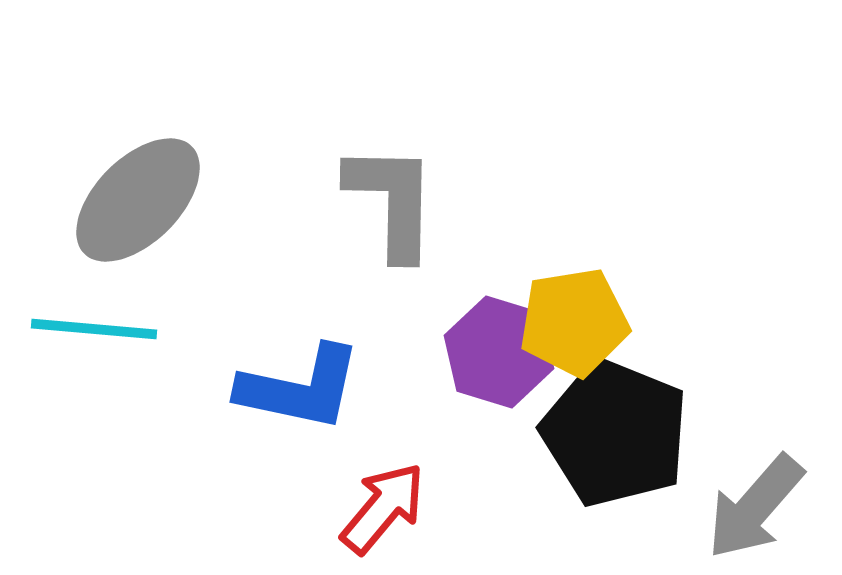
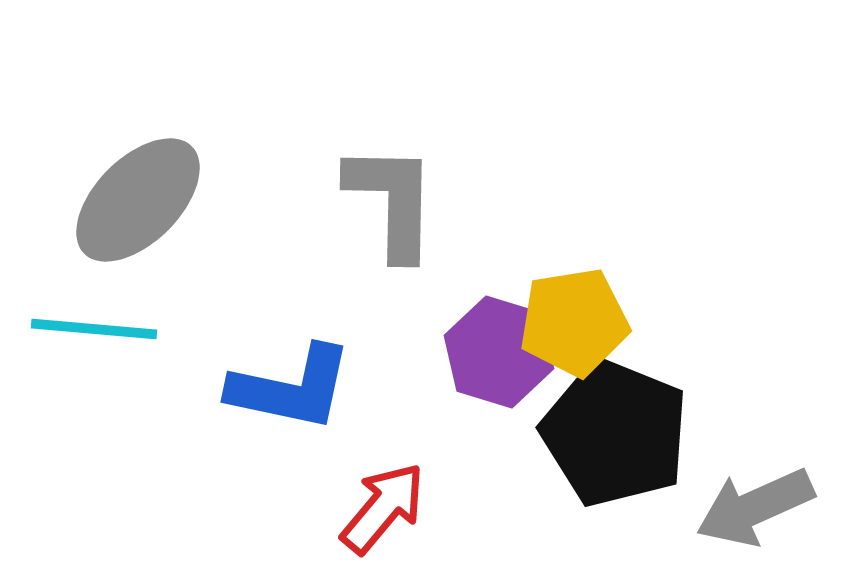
blue L-shape: moved 9 px left
gray arrow: rotated 25 degrees clockwise
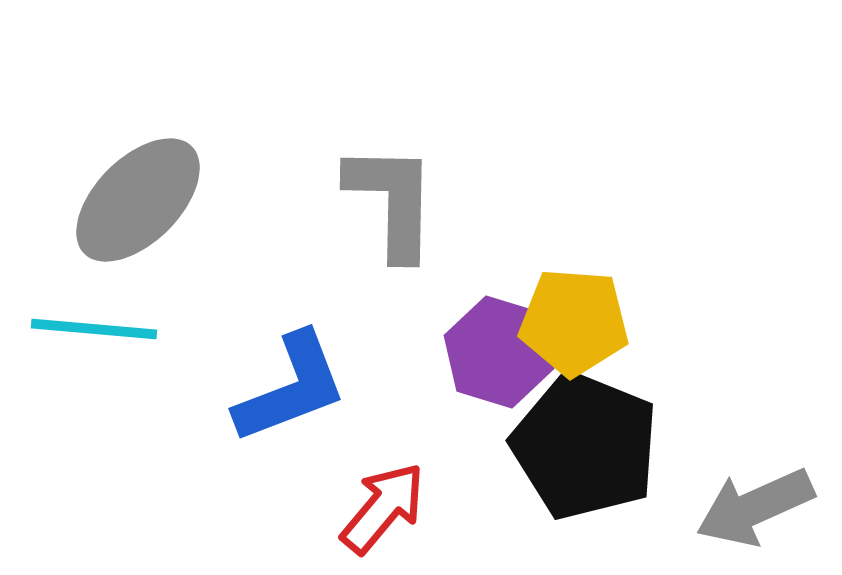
yellow pentagon: rotated 13 degrees clockwise
blue L-shape: rotated 33 degrees counterclockwise
black pentagon: moved 30 px left, 13 px down
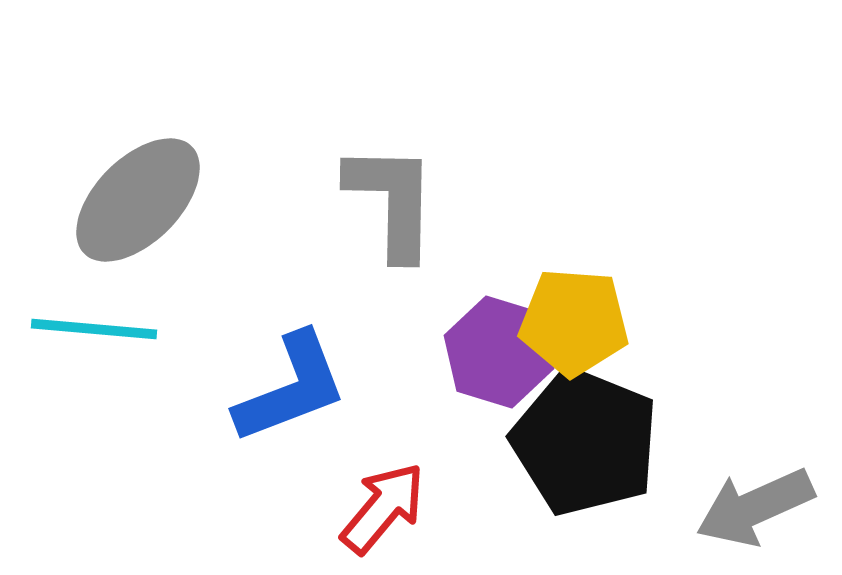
black pentagon: moved 4 px up
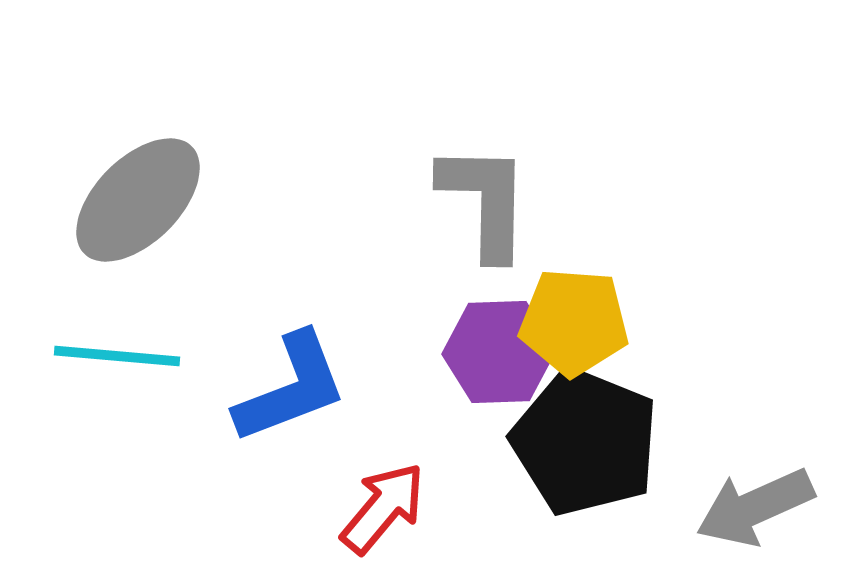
gray L-shape: moved 93 px right
cyan line: moved 23 px right, 27 px down
purple hexagon: rotated 19 degrees counterclockwise
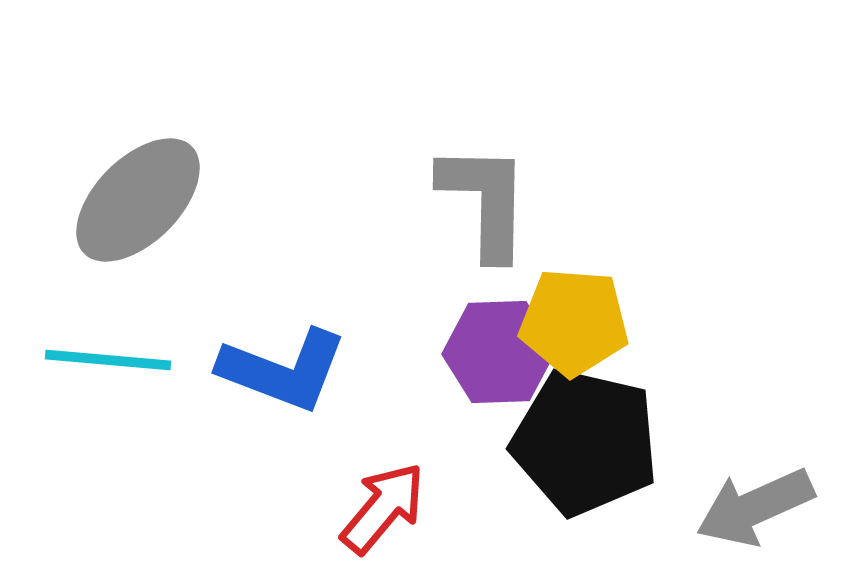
cyan line: moved 9 px left, 4 px down
blue L-shape: moved 8 px left, 18 px up; rotated 42 degrees clockwise
black pentagon: rotated 9 degrees counterclockwise
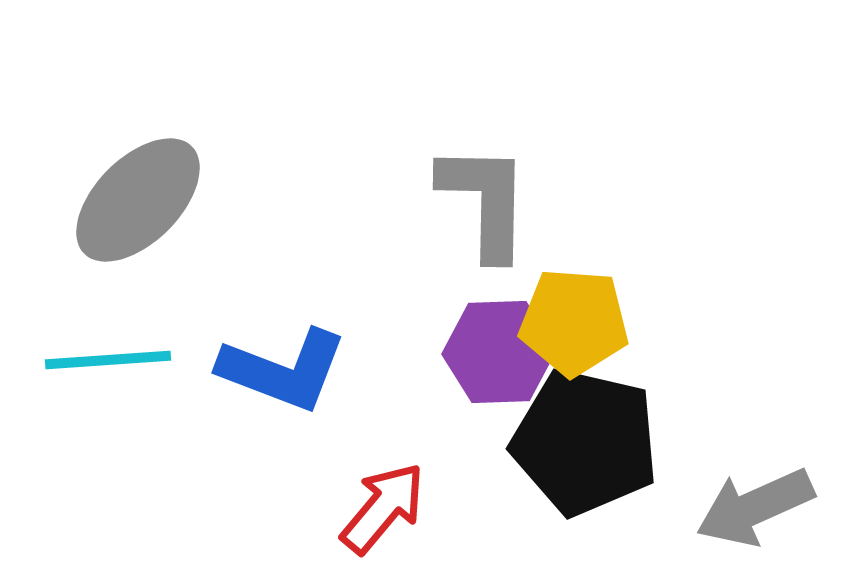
cyan line: rotated 9 degrees counterclockwise
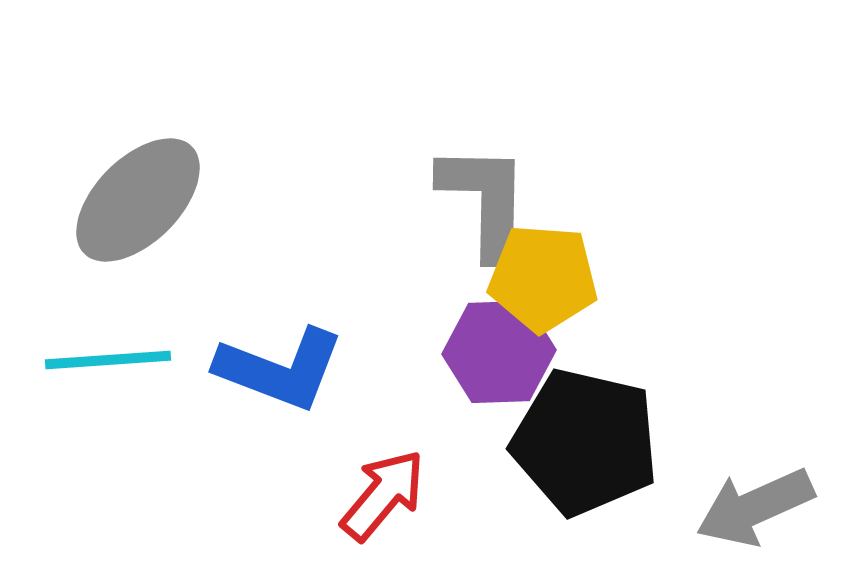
yellow pentagon: moved 31 px left, 44 px up
blue L-shape: moved 3 px left, 1 px up
red arrow: moved 13 px up
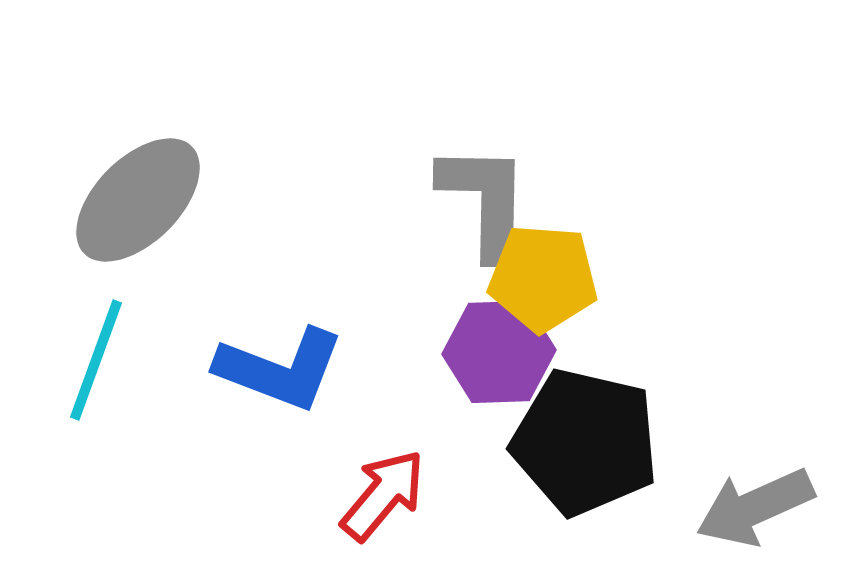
cyan line: moved 12 px left; rotated 66 degrees counterclockwise
